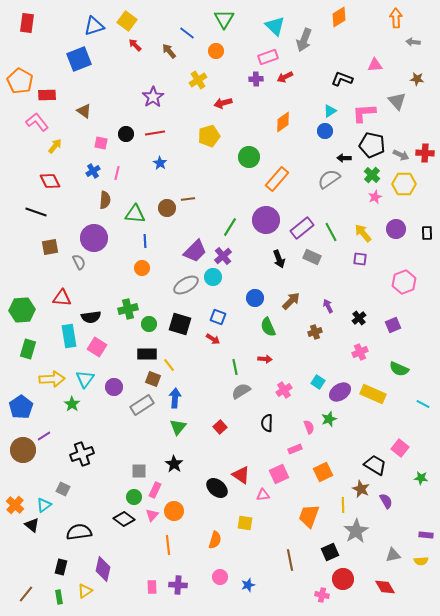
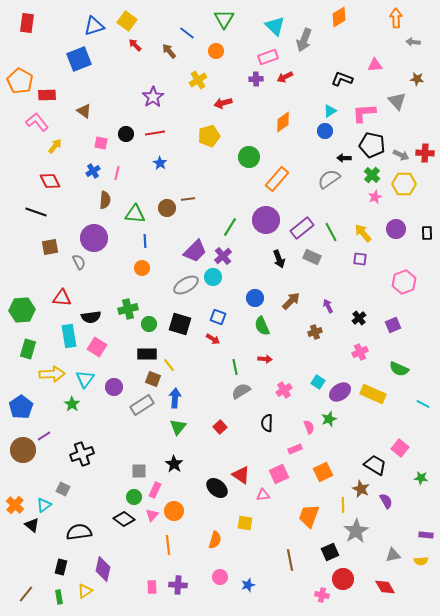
green semicircle at (268, 327): moved 6 px left, 1 px up
yellow arrow at (52, 379): moved 5 px up
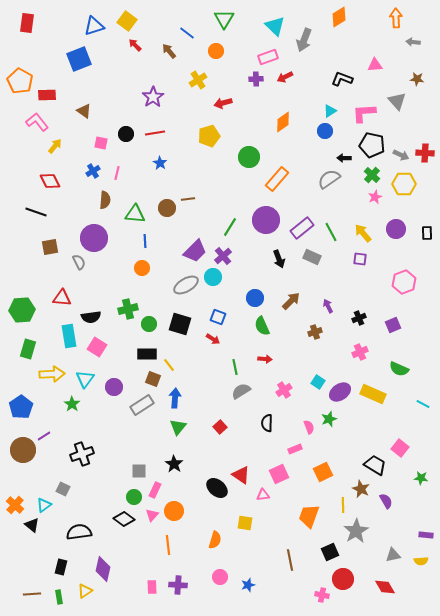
black cross at (359, 318): rotated 16 degrees clockwise
brown line at (26, 594): moved 6 px right; rotated 48 degrees clockwise
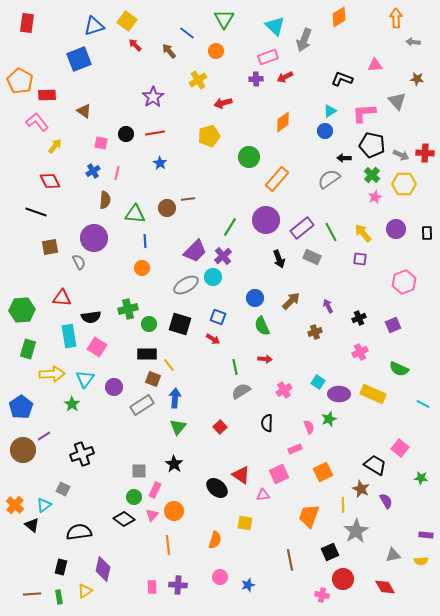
purple ellipse at (340, 392): moved 1 px left, 2 px down; rotated 35 degrees clockwise
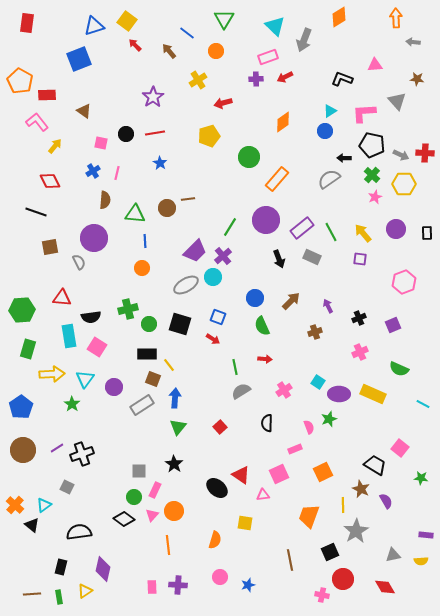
purple line at (44, 436): moved 13 px right, 12 px down
gray square at (63, 489): moved 4 px right, 2 px up
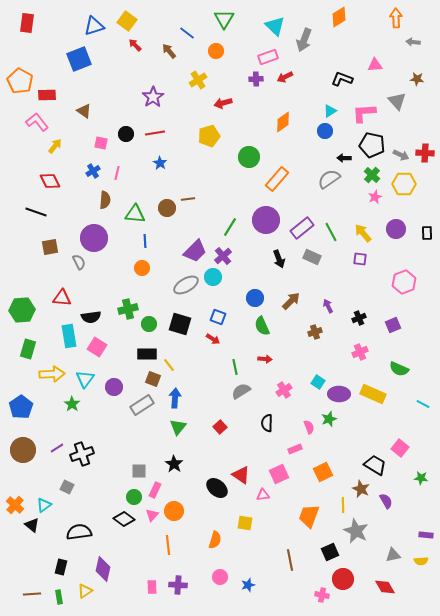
gray star at (356, 531): rotated 15 degrees counterclockwise
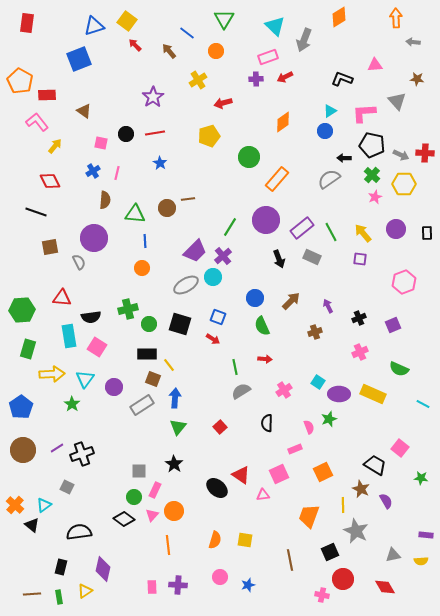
yellow square at (245, 523): moved 17 px down
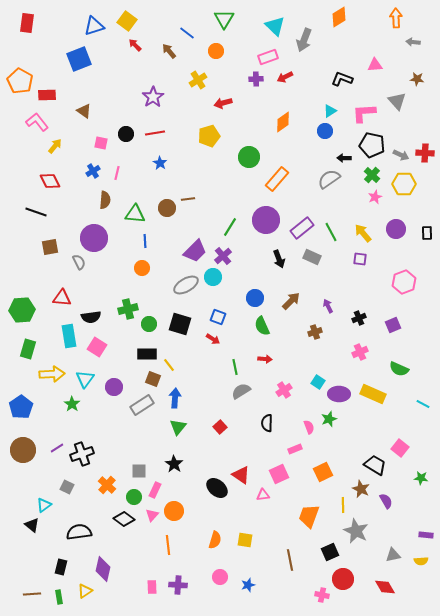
orange cross at (15, 505): moved 92 px right, 20 px up
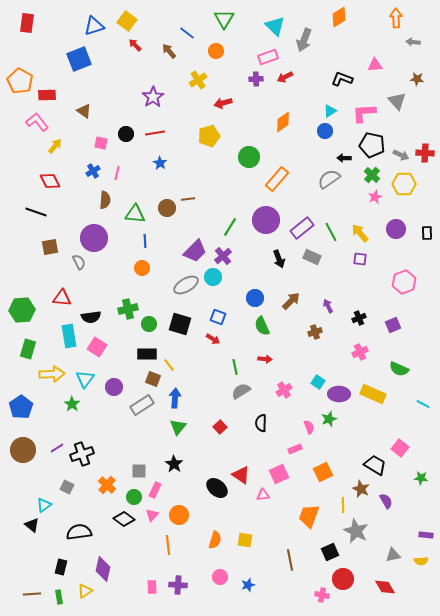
yellow arrow at (363, 233): moved 3 px left
black semicircle at (267, 423): moved 6 px left
orange circle at (174, 511): moved 5 px right, 4 px down
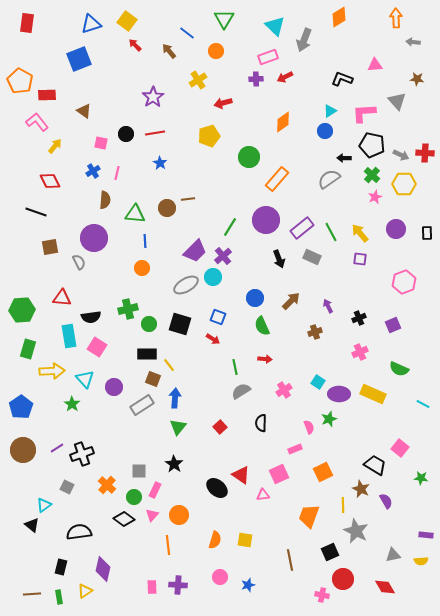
blue triangle at (94, 26): moved 3 px left, 2 px up
yellow arrow at (52, 374): moved 3 px up
cyan triangle at (85, 379): rotated 18 degrees counterclockwise
